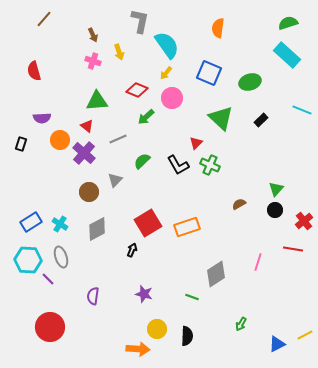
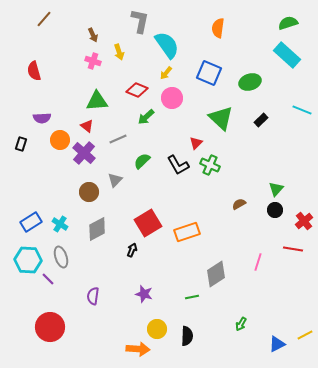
orange rectangle at (187, 227): moved 5 px down
green line at (192, 297): rotated 32 degrees counterclockwise
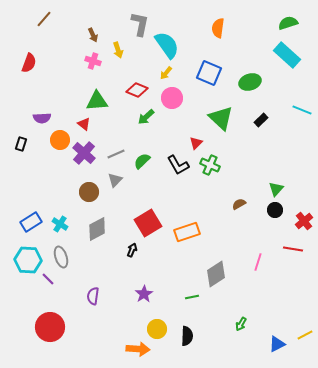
gray L-shape at (140, 21): moved 3 px down
yellow arrow at (119, 52): moved 1 px left, 2 px up
red semicircle at (34, 71): moved 5 px left, 8 px up; rotated 144 degrees counterclockwise
red triangle at (87, 126): moved 3 px left, 2 px up
gray line at (118, 139): moved 2 px left, 15 px down
purple star at (144, 294): rotated 24 degrees clockwise
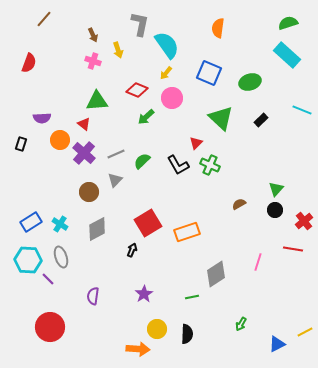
yellow line at (305, 335): moved 3 px up
black semicircle at (187, 336): moved 2 px up
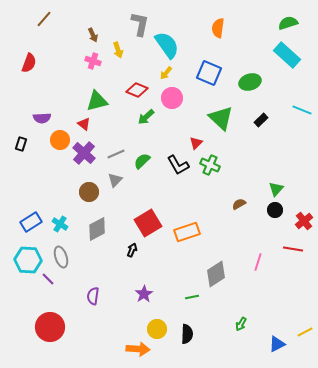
green triangle at (97, 101): rotated 10 degrees counterclockwise
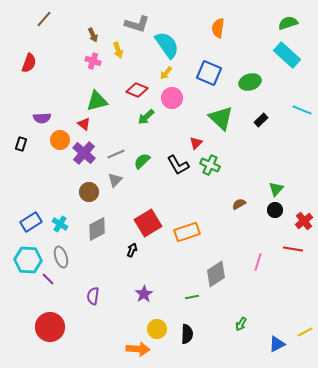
gray L-shape at (140, 24): moved 3 px left; rotated 95 degrees clockwise
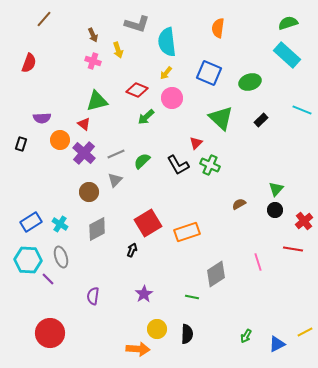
cyan semicircle at (167, 45): moved 3 px up; rotated 152 degrees counterclockwise
pink line at (258, 262): rotated 36 degrees counterclockwise
green line at (192, 297): rotated 24 degrees clockwise
green arrow at (241, 324): moved 5 px right, 12 px down
red circle at (50, 327): moved 6 px down
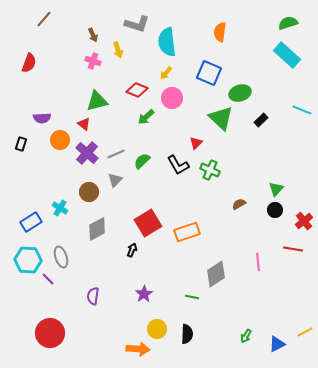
orange semicircle at (218, 28): moved 2 px right, 4 px down
green ellipse at (250, 82): moved 10 px left, 11 px down
purple cross at (84, 153): moved 3 px right
green cross at (210, 165): moved 5 px down
cyan cross at (60, 224): moved 16 px up
pink line at (258, 262): rotated 12 degrees clockwise
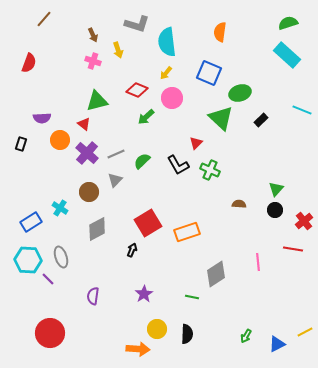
brown semicircle at (239, 204): rotated 32 degrees clockwise
